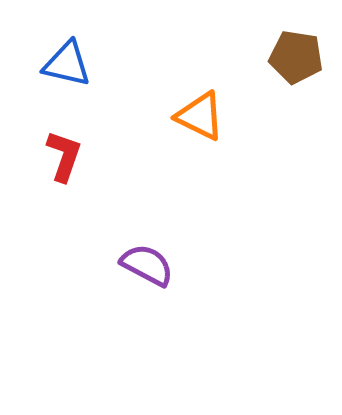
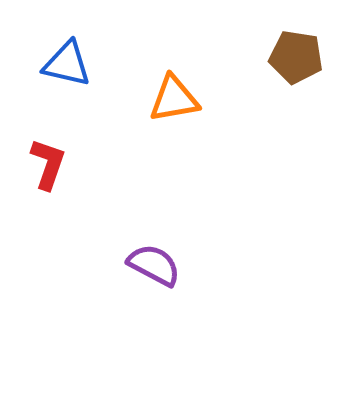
orange triangle: moved 26 px left, 17 px up; rotated 36 degrees counterclockwise
red L-shape: moved 16 px left, 8 px down
purple semicircle: moved 7 px right
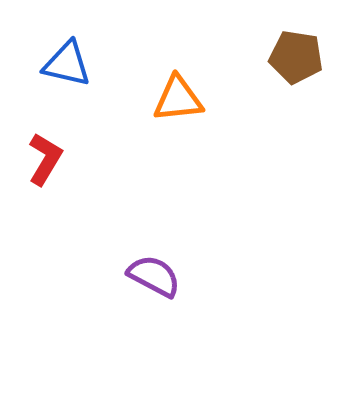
orange triangle: moved 4 px right; rotated 4 degrees clockwise
red L-shape: moved 3 px left, 5 px up; rotated 12 degrees clockwise
purple semicircle: moved 11 px down
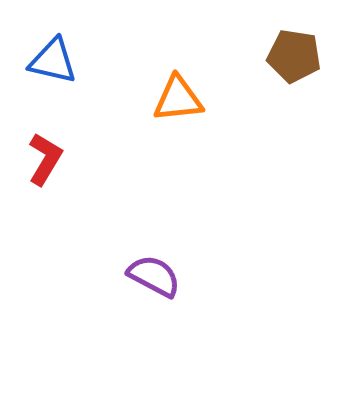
brown pentagon: moved 2 px left, 1 px up
blue triangle: moved 14 px left, 3 px up
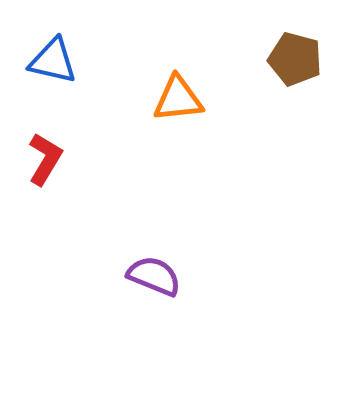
brown pentagon: moved 1 px right, 3 px down; rotated 6 degrees clockwise
purple semicircle: rotated 6 degrees counterclockwise
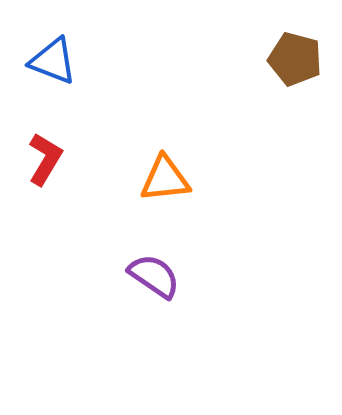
blue triangle: rotated 8 degrees clockwise
orange triangle: moved 13 px left, 80 px down
purple semicircle: rotated 12 degrees clockwise
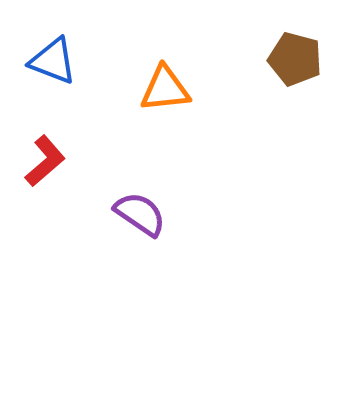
red L-shape: moved 2 px down; rotated 18 degrees clockwise
orange triangle: moved 90 px up
purple semicircle: moved 14 px left, 62 px up
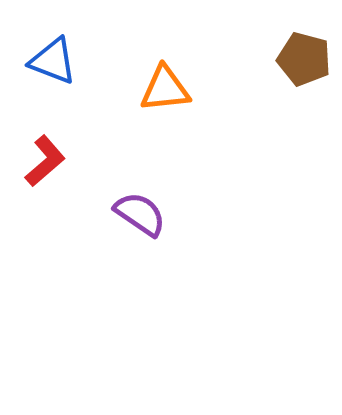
brown pentagon: moved 9 px right
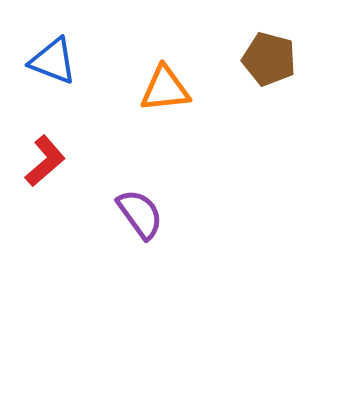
brown pentagon: moved 35 px left
purple semicircle: rotated 20 degrees clockwise
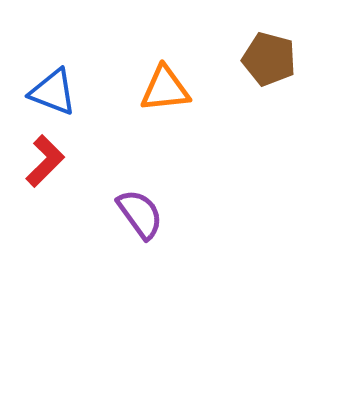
blue triangle: moved 31 px down
red L-shape: rotated 4 degrees counterclockwise
